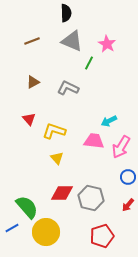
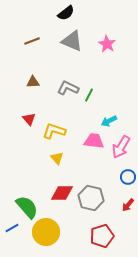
black semicircle: rotated 54 degrees clockwise
green line: moved 32 px down
brown triangle: rotated 24 degrees clockwise
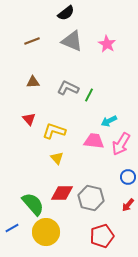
pink arrow: moved 3 px up
green semicircle: moved 6 px right, 3 px up
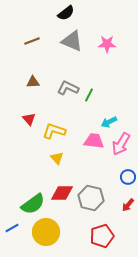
pink star: rotated 30 degrees counterclockwise
cyan arrow: moved 1 px down
green semicircle: rotated 95 degrees clockwise
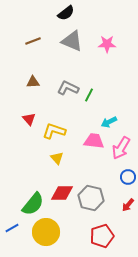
brown line: moved 1 px right
pink arrow: moved 4 px down
green semicircle: rotated 15 degrees counterclockwise
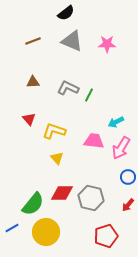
cyan arrow: moved 7 px right
red pentagon: moved 4 px right
